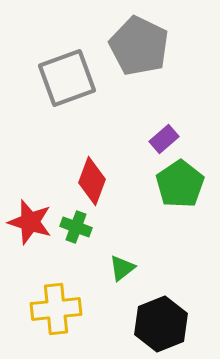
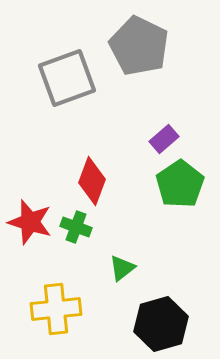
black hexagon: rotated 6 degrees clockwise
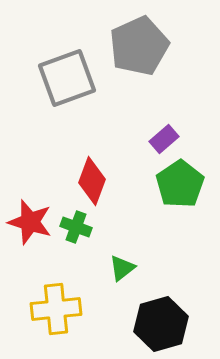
gray pentagon: rotated 22 degrees clockwise
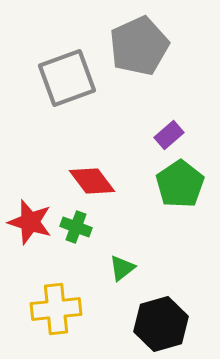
purple rectangle: moved 5 px right, 4 px up
red diamond: rotated 57 degrees counterclockwise
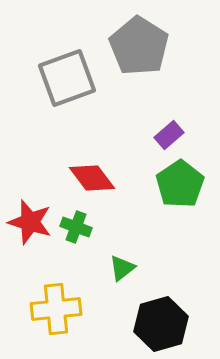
gray pentagon: rotated 16 degrees counterclockwise
red diamond: moved 3 px up
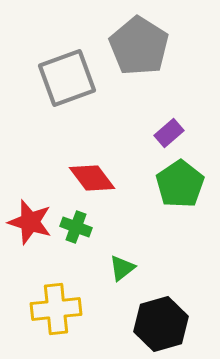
purple rectangle: moved 2 px up
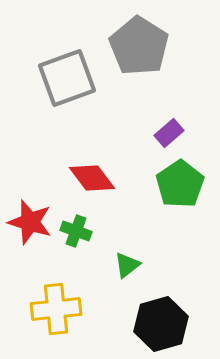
green cross: moved 4 px down
green triangle: moved 5 px right, 3 px up
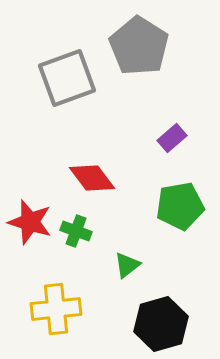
purple rectangle: moved 3 px right, 5 px down
green pentagon: moved 22 px down; rotated 24 degrees clockwise
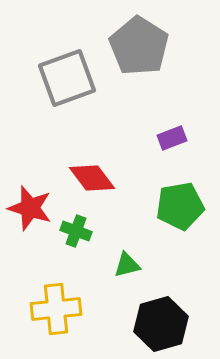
purple rectangle: rotated 20 degrees clockwise
red star: moved 14 px up
green triangle: rotated 24 degrees clockwise
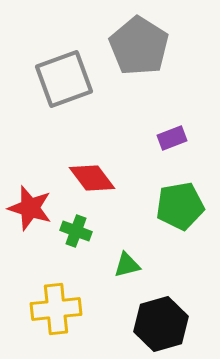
gray square: moved 3 px left, 1 px down
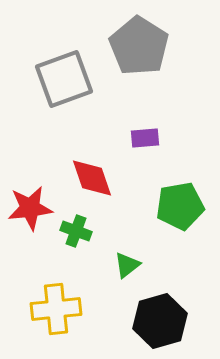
purple rectangle: moved 27 px left; rotated 16 degrees clockwise
red diamond: rotated 18 degrees clockwise
red star: rotated 24 degrees counterclockwise
green triangle: rotated 24 degrees counterclockwise
black hexagon: moved 1 px left, 3 px up
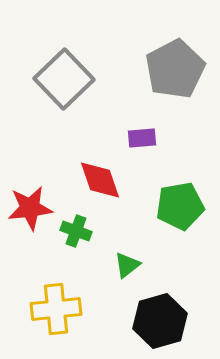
gray pentagon: moved 36 px right, 23 px down; rotated 12 degrees clockwise
gray square: rotated 24 degrees counterclockwise
purple rectangle: moved 3 px left
red diamond: moved 8 px right, 2 px down
